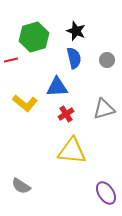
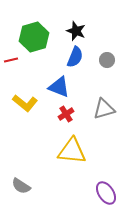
blue semicircle: moved 1 px right, 1 px up; rotated 35 degrees clockwise
blue triangle: moved 2 px right; rotated 25 degrees clockwise
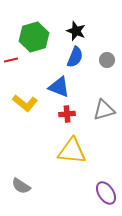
gray triangle: moved 1 px down
red cross: moved 1 px right; rotated 28 degrees clockwise
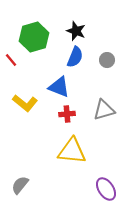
red line: rotated 64 degrees clockwise
gray semicircle: moved 1 px left, 1 px up; rotated 96 degrees clockwise
purple ellipse: moved 4 px up
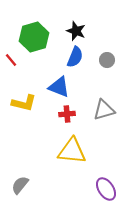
yellow L-shape: moved 1 px left; rotated 25 degrees counterclockwise
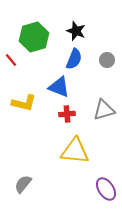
blue semicircle: moved 1 px left, 2 px down
yellow triangle: moved 3 px right
gray semicircle: moved 3 px right, 1 px up
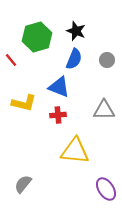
green hexagon: moved 3 px right
gray triangle: rotated 15 degrees clockwise
red cross: moved 9 px left, 1 px down
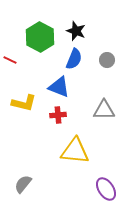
green hexagon: moved 3 px right; rotated 16 degrees counterclockwise
red line: moved 1 px left; rotated 24 degrees counterclockwise
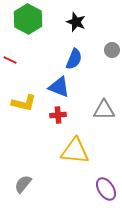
black star: moved 9 px up
green hexagon: moved 12 px left, 18 px up
gray circle: moved 5 px right, 10 px up
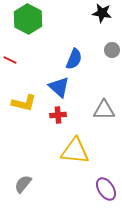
black star: moved 26 px right, 9 px up; rotated 12 degrees counterclockwise
blue triangle: rotated 20 degrees clockwise
